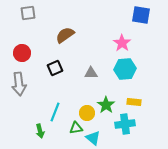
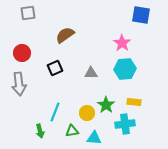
green triangle: moved 4 px left, 3 px down
cyan triangle: moved 1 px right; rotated 35 degrees counterclockwise
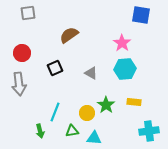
brown semicircle: moved 4 px right
gray triangle: rotated 32 degrees clockwise
cyan cross: moved 24 px right, 7 px down
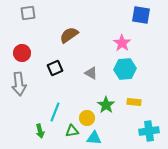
yellow circle: moved 5 px down
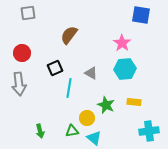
brown semicircle: rotated 18 degrees counterclockwise
green star: rotated 12 degrees counterclockwise
cyan line: moved 14 px right, 24 px up; rotated 12 degrees counterclockwise
cyan triangle: rotated 35 degrees clockwise
